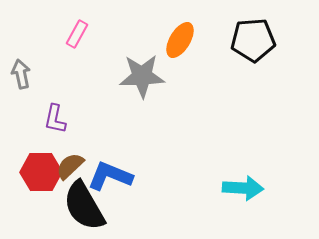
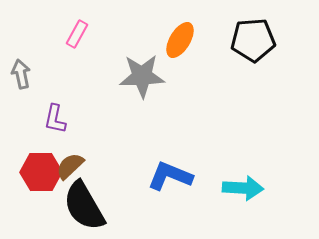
blue L-shape: moved 60 px right
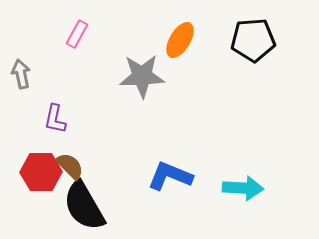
brown semicircle: rotated 88 degrees clockwise
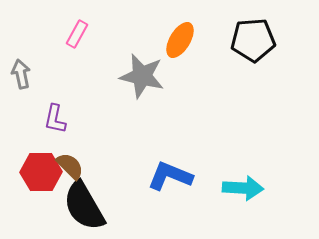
gray star: rotated 15 degrees clockwise
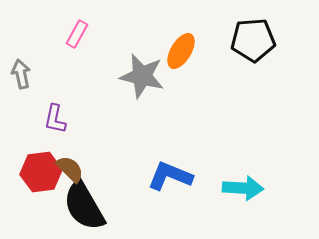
orange ellipse: moved 1 px right, 11 px down
brown semicircle: moved 3 px down
red hexagon: rotated 6 degrees counterclockwise
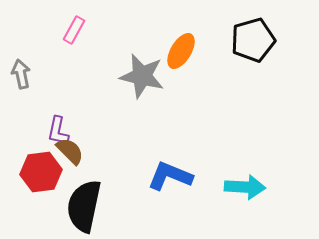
pink rectangle: moved 3 px left, 4 px up
black pentagon: rotated 12 degrees counterclockwise
purple L-shape: moved 3 px right, 12 px down
brown semicircle: moved 18 px up
cyan arrow: moved 2 px right, 1 px up
black semicircle: rotated 42 degrees clockwise
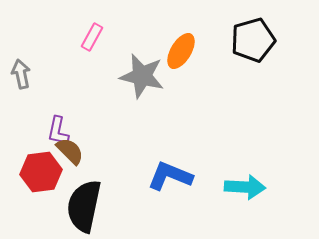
pink rectangle: moved 18 px right, 7 px down
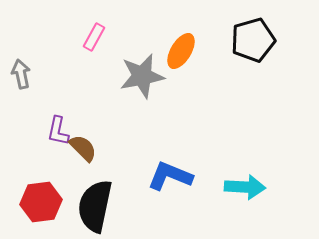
pink rectangle: moved 2 px right
gray star: rotated 24 degrees counterclockwise
brown semicircle: moved 13 px right, 3 px up
red hexagon: moved 30 px down
black semicircle: moved 11 px right
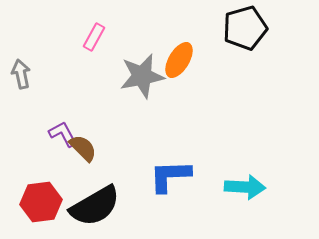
black pentagon: moved 8 px left, 12 px up
orange ellipse: moved 2 px left, 9 px down
purple L-shape: moved 5 px right, 3 px down; rotated 140 degrees clockwise
blue L-shape: rotated 24 degrees counterclockwise
black semicircle: rotated 132 degrees counterclockwise
